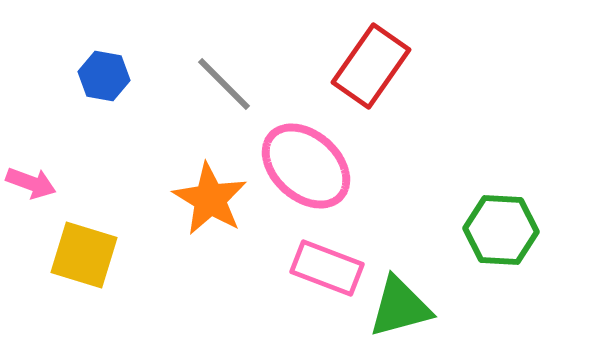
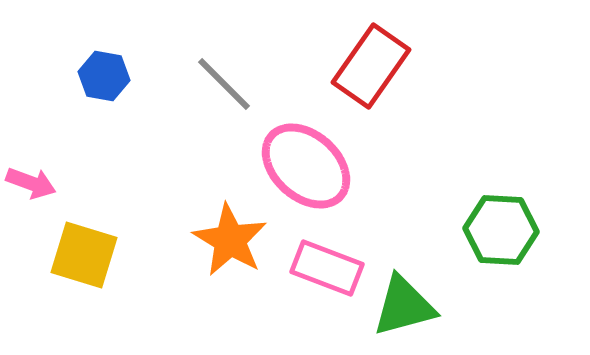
orange star: moved 20 px right, 41 px down
green triangle: moved 4 px right, 1 px up
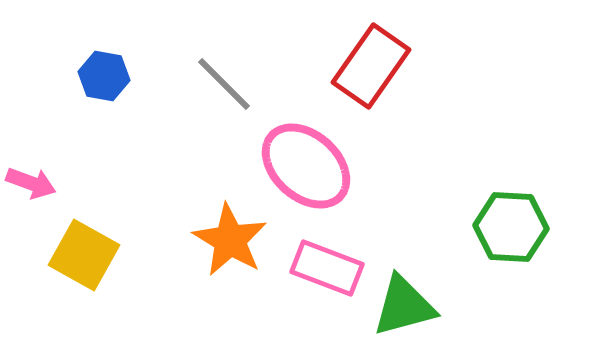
green hexagon: moved 10 px right, 3 px up
yellow square: rotated 12 degrees clockwise
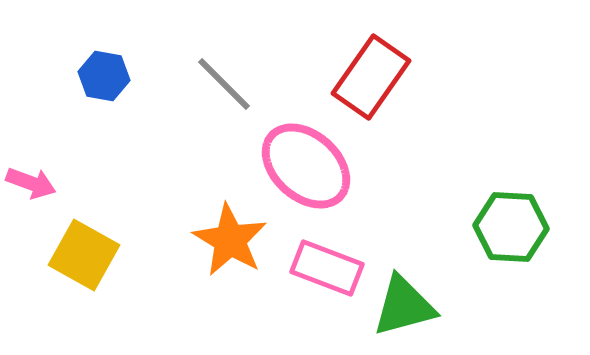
red rectangle: moved 11 px down
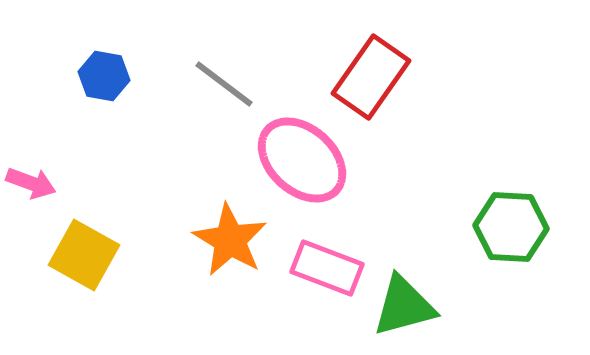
gray line: rotated 8 degrees counterclockwise
pink ellipse: moved 4 px left, 6 px up
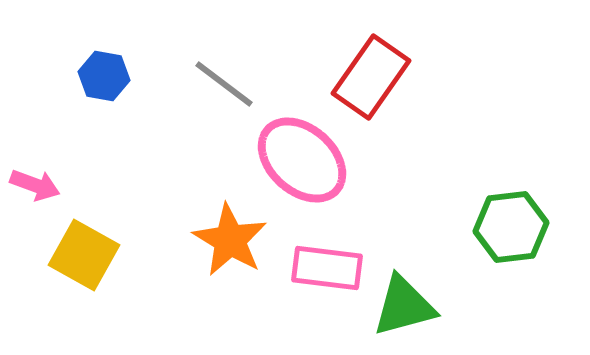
pink arrow: moved 4 px right, 2 px down
green hexagon: rotated 10 degrees counterclockwise
pink rectangle: rotated 14 degrees counterclockwise
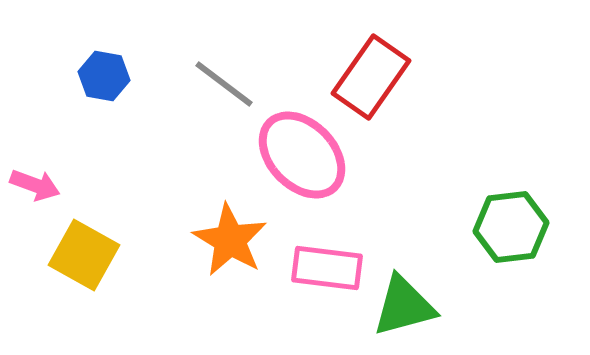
pink ellipse: moved 5 px up; rotated 4 degrees clockwise
